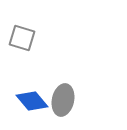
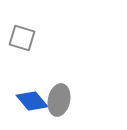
gray ellipse: moved 4 px left
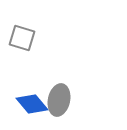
blue diamond: moved 3 px down
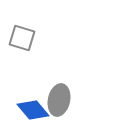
blue diamond: moved 1 px right, 6 px down
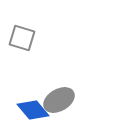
gray ellipse: rotated 48 degrees clockwise
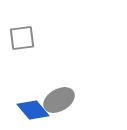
gray square: rotated 24 degrees counterclockwise
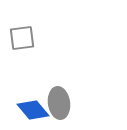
gray ellipse: moved 3 px down; rotated 68 degrees counterclockwise
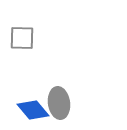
gray square: rotated 8 degrees clockwise
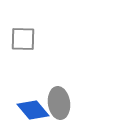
gray square: moved 1 px right, 1 px down
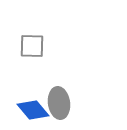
gray square: moved 9 px right, 7 px down
